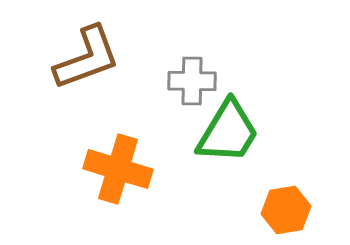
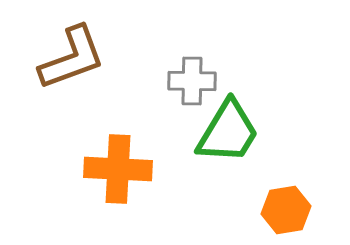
brown L-shape: moved 15 px left
orange cross: rotated 14 degrees counterclockwise
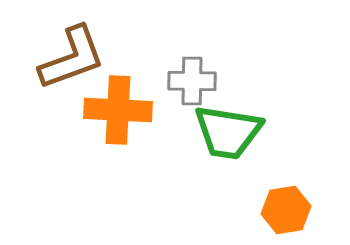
green trapezoid: rotated 68 degrees clockwise
orange cross: moved 59 px up
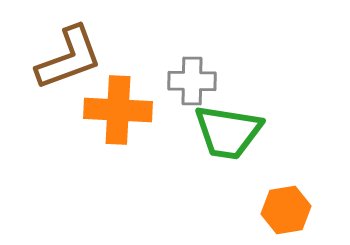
brown L-shape: moved 3 px left
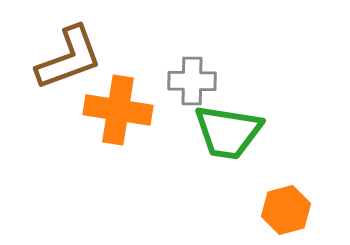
orange cross: rotated 6 degrees clockwise
orange hexagon: rotated 6 degrees counterclockwise
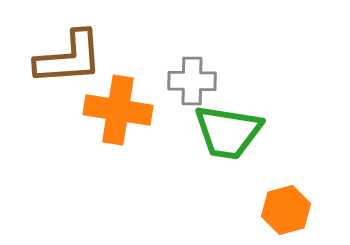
brown L-shape: rotated 16 degrees clockwise
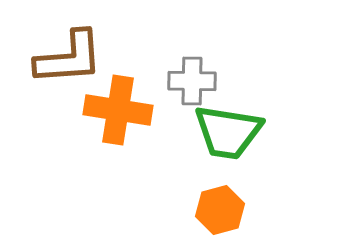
orange hexagon: moved 66 px left
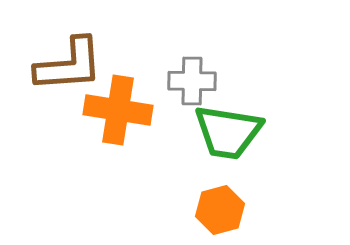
brown L-shape: moved 7 px down
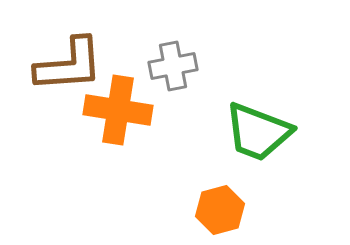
gray cross: moved 19 px left, 15 px up; rotated 12 degrees counterclockwise
green trapezoid: moved 30 px right; rotated 12 degrees clockwise
